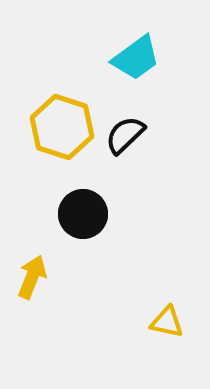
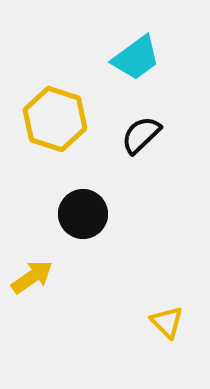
yellow hexagon: moved 7 px left, 8 px up
black semicircle: moved 16 px right
yellow arrow: rotated 33 degrees clockwise
yellow triangle: rotated 33 degrees clockwise
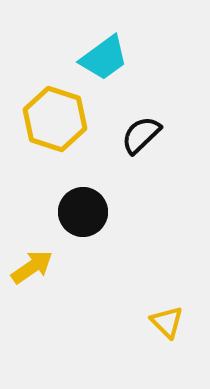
cyan trapezoid: moved 32 px left
black circle: moved 2 px up
yellow arrow: moved 10 px up
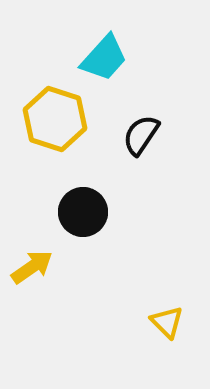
cyan trapezoid: rotated 12 degrees counterclockwise
black semicircle: rotated 12 degrees counterclockwise
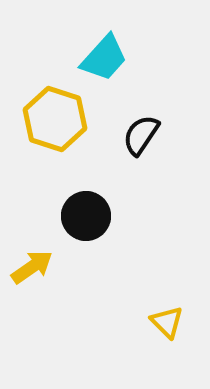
black circle: moved 3 px right, 4 px down
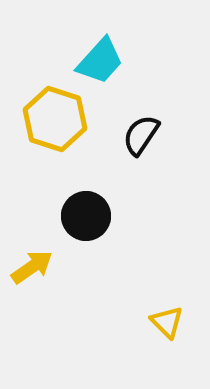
cyan trapezoid: moved 4 px left, 3 px down
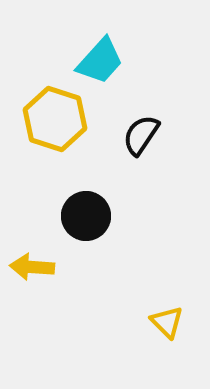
yellow arrow: rotated 141 degrees counterclockwise
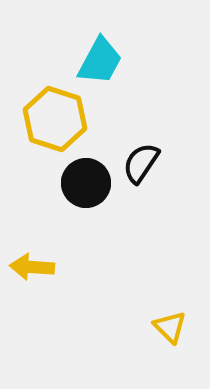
cyan trapezoid: rotated 14 degrees counterclockwise
black semicircle: moved 28 px down
black circle: moved 33 px up
yellow triangle: moved 3 px right, 5 px down
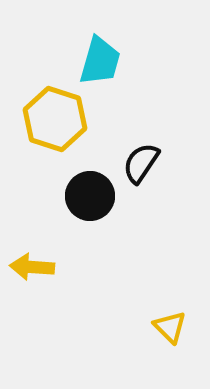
cyan trapezoid: rotated 12 degrees counterclockwise
black circle: moved 4 px right, 13 px down
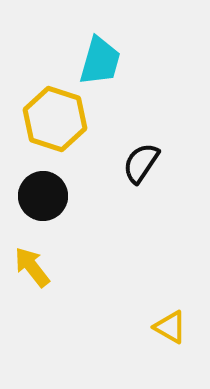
black circle: moved 47 px left
yellow arrow: rotated 48 degrees clockwise
yellow triangle: rotated 15 degrees counterclockwise
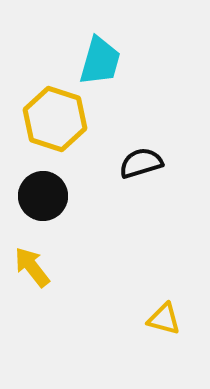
black semicircle: rotated 39 degrees clockwise
yellow triangle: moved 6 px left, 8 px up; rotated 15 degrees counterclockwise
